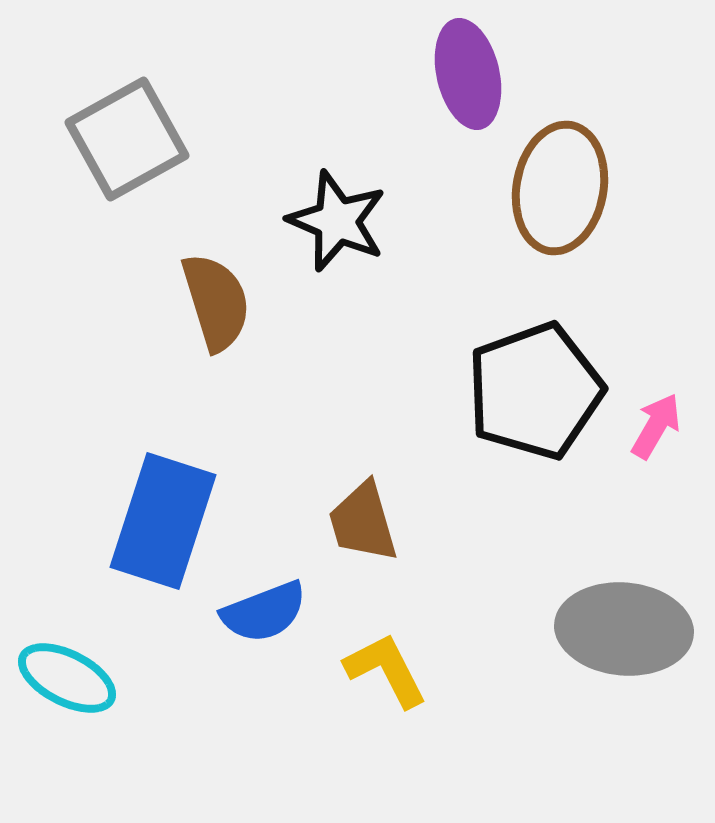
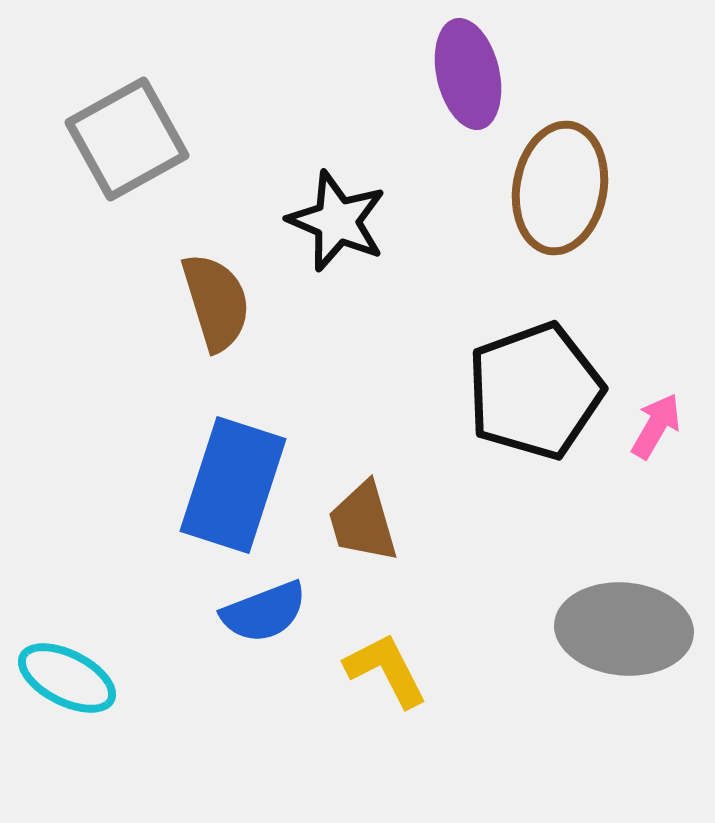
blue rectangle: moved 70 px right, 36 px up
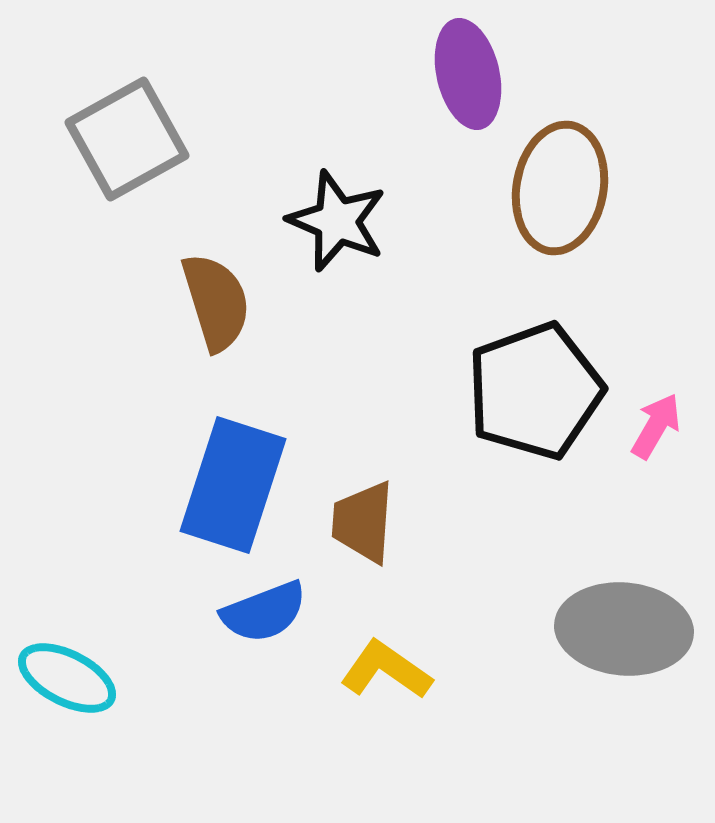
brown trapezoid: rotated 20 degrees clockwise
yellow L-shape: rotated 28 degrees counterclockwise
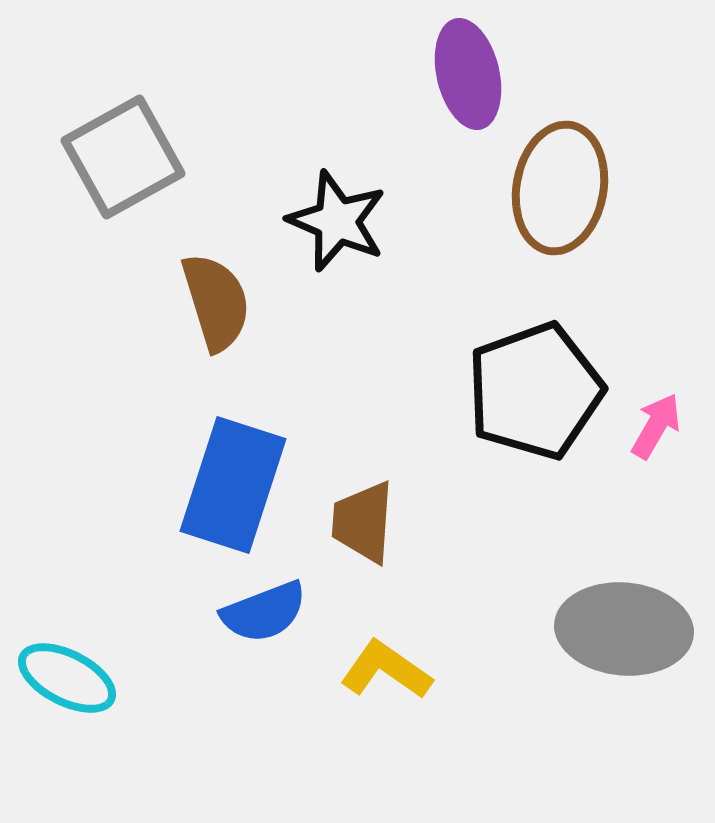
gray square: moved 4 px left, 18 px down
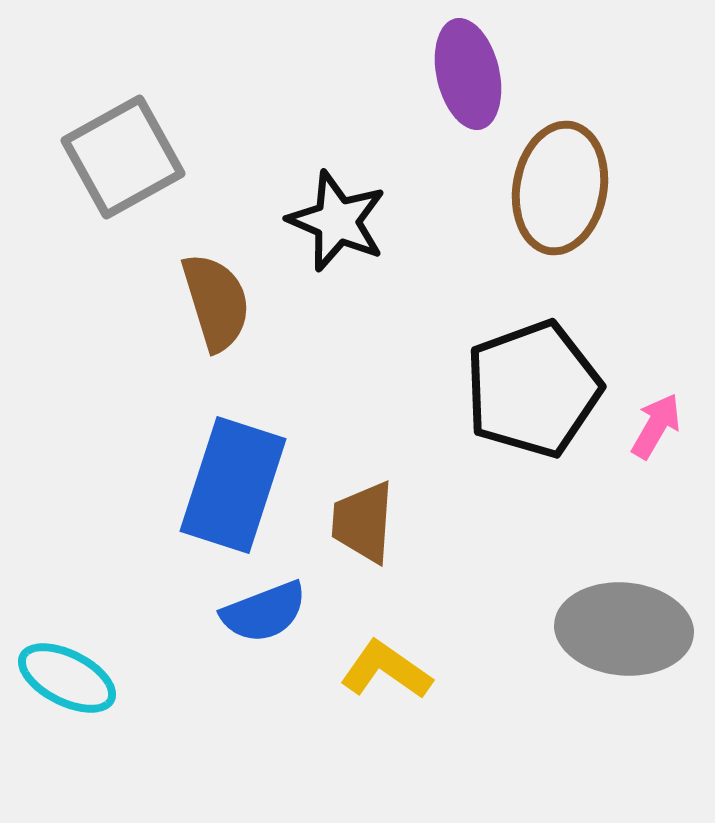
black pentagon: moved 2 px left, 2 px up
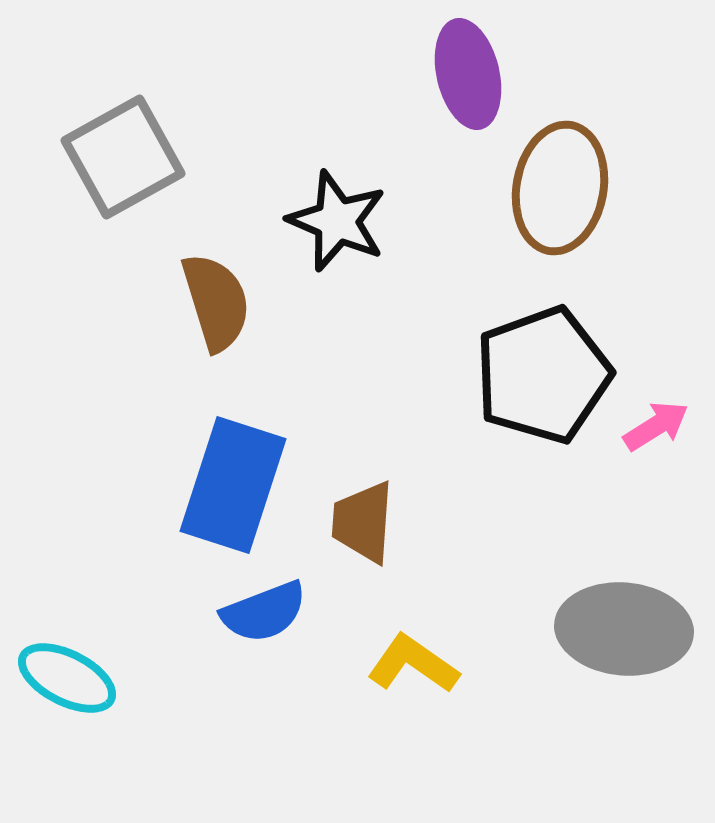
black pentagon: moved 10 px right, 14 px up
pink arrow: rotated 28 degrees clockwise
yellow L-shape: moved 27 px right, 6 px up
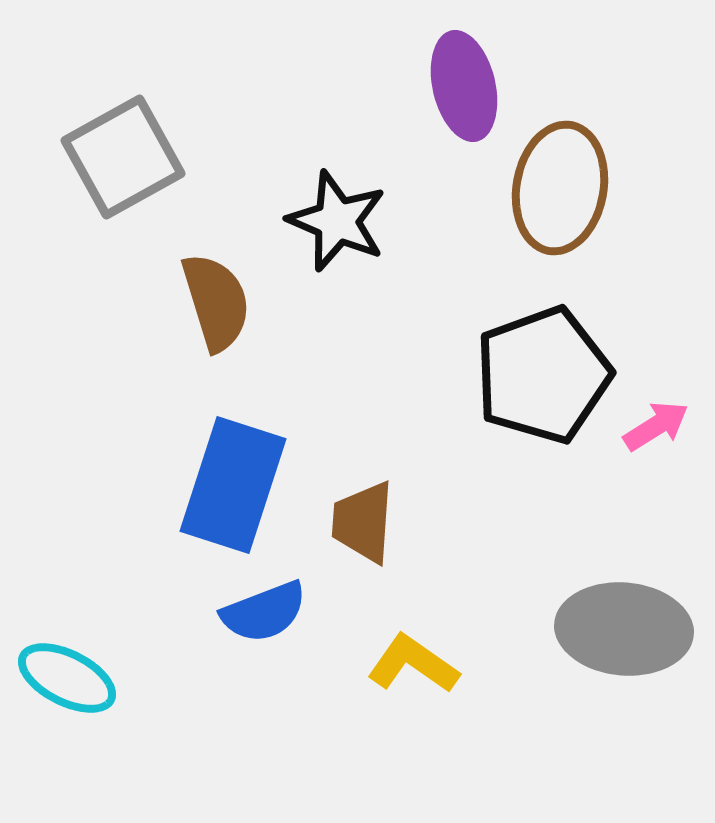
purple ellipse: moved 4 px left, 12 px down
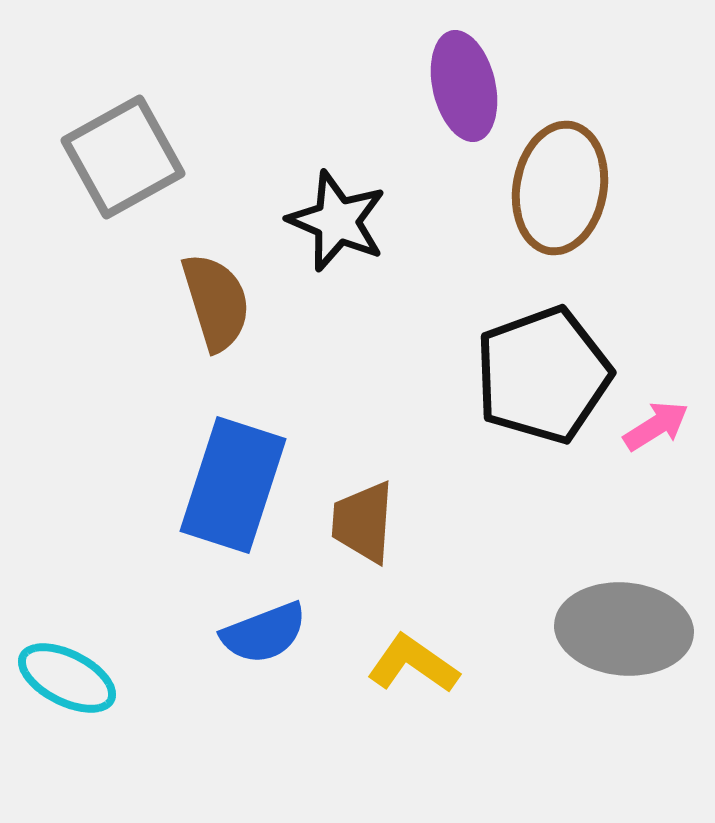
blue semicircle: moved 21 px down
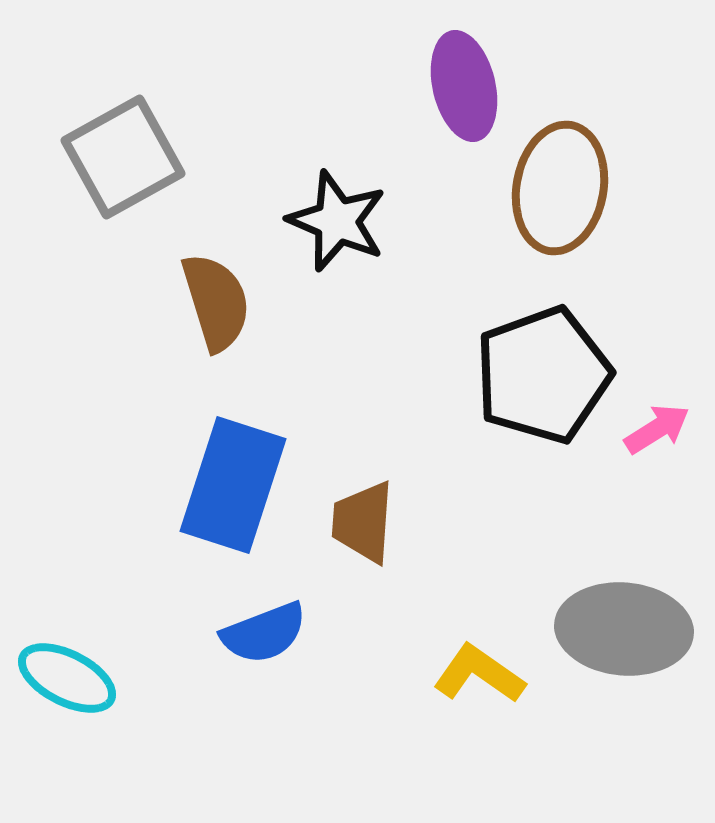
pink arrow: moved 1 px right, 3 px down
yellow L-shape: moved 66 px right, 10 px down
